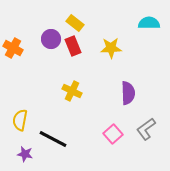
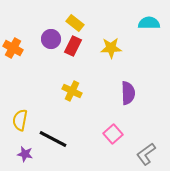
red rectangle: rotated 48 degrees clockwise
gray L-shape: moved 25 px down
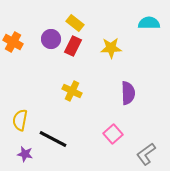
orange cross: moved 6 px up
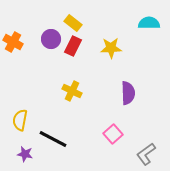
yellow rectangle: moved 2 px left
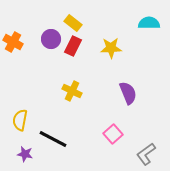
purple semicircle: rotated 20 degrees counterclockwise
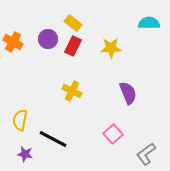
purple circle: moved 3 px left
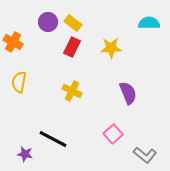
purple circle: moved 17 px up
red rectangle: moved 1 px left, 1 px down
yellow semicircle: moved 1 px left, 38 px up
gray L-shape: moved 1 px left, 1 px down; rotated 105 degrees counterclockwise
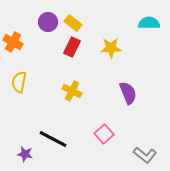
pink square: moved 9 px left
